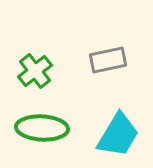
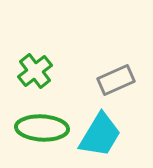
gray rectangle: moved 8 px right, 20 px down; rotated 12 degrees counterclockwise
cyan trapezoid: moved 18 px left
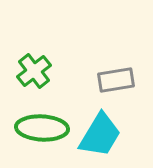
green cross: moved 1 px left
gray rectangle: rotated 15 degrees clockwise
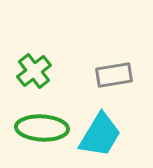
gray rectangle: moved 2 px left, 5 px up
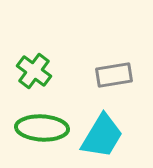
green cross: rotated 16 degrees counterclockwise
cyan trapezoid: moved 2 px right, 1 px down
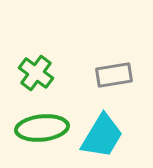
green cross: moved 2 px right, 2 px down
green ellipse: rotated 9 degrees counterclockwise
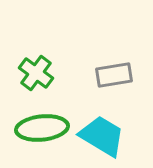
cyan trapezoid: rotated 90 degrees counterclockwise
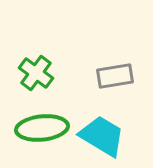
gray rectangle: moved 1 px right, 1 px down
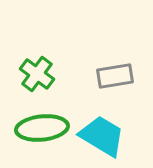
green cross: moved 1 px right, 1 px down
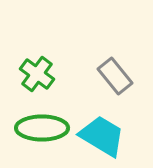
gray rectangle: rotated 60 degrees clockwise
green ellipse: rotated 6 degrees clockwise
